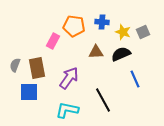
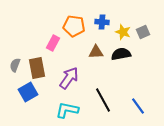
pink rectangle: moved 2 px down
black semicircle: rotated 12 degrees clockwise
blue line: moved 3 px right, 27 px down; rotated 12 degrees counterclockwise
blue square: moved 1 px left; rotated 30 degrees counterclockwise
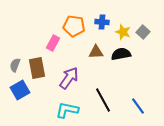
gray square: rotated 24 degrees counterclockwise
blue square: moved 8 px left, 2 px up
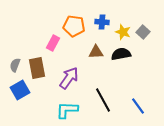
cyan L-shape: rotated 10 degrees counterclockwise
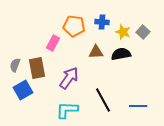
blue square: moved 3 px right
blue line: rotated 54 degrees counterclockwise
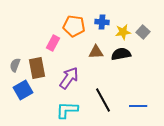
yellow star: rotated 28 degrees counterclockwise
